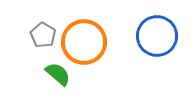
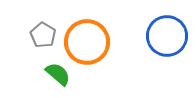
blue circle: moved 10 px right
orange circle: moved 3 px right
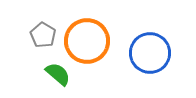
blue circle: moved 17 px left, 17 px down
orange circle: moved 1 px up
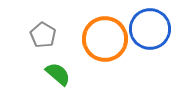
orange circle: moved 18 px right, 2 px up
blue circle: moved 24 px up
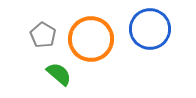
orange circle: moved 14 px left
green semicircle: moved 1 px right
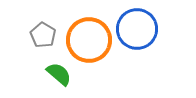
blue circle: moved 13 px left
orange circle: moved 2 px left, 1 px down
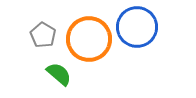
blue circle: moved 2 px up
orange circle: moved 1 px up
